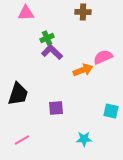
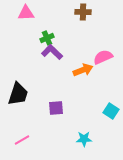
cyan square: rotated 21 degrees clockwise
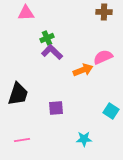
brown cross: moved 21 px right
pink line: rotated 21 degrees clockwise
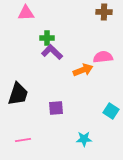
green cross: rotated 24 degrees clockwise
pink semicircle: rotated 18 degrees clockwise
pink line: moved 1 px right
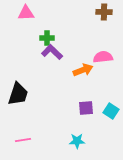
purple square: moved 30 px right
cyan star: moved 7 px left, 2 px down
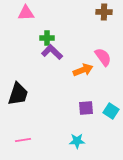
pink semicircle: rotated 60 degrees clockwise
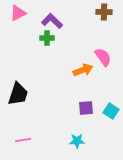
pink triangle: moved 8 px left; rotated 24 degrees counterclockwise
purple L-shape: moved 31 px up
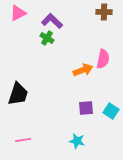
green cross: rotated 32 degrees clockwise
pink semicircle: moved 2 px down; rotated 48 degrees clockwise
cyan star: rotated 14 degrees clockwise
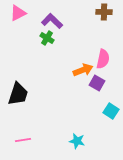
purple square: moved 11 px right, 25 px up; rotated 35 degrees clockwise
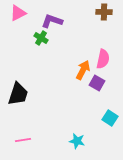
purple L-shape: rotated 25 degrees counterclockwise
green cross: moved 6 px left
orange arrow: rotated 42 degrees counterclockwise
cyan square: moved 1 px left, 7 px down
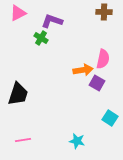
orange arrow: rotated 54 degrees clockwise
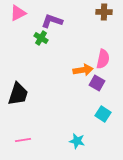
cyan square: moved 7 px left, 4 px up
